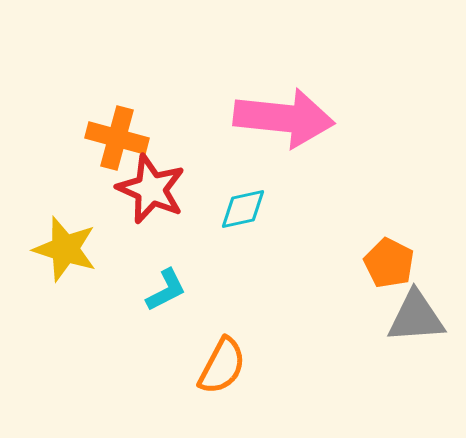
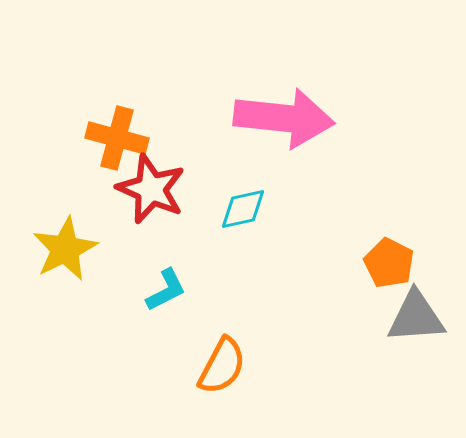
yellow star: rotated 28 degrees clockwise
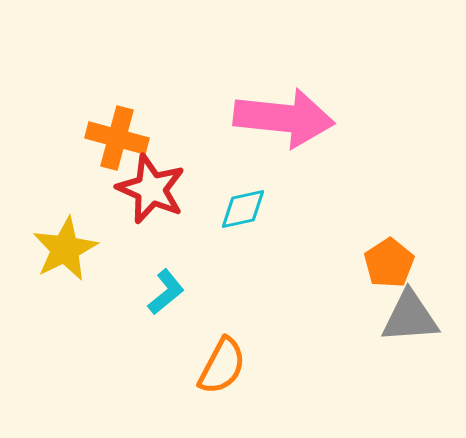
orange pentagon: rotated 12 degrees clockwise
cyan L-shape: moved 2 px down; rotated 12 degrees counterclockwise
gray triangle: moved 6 px left
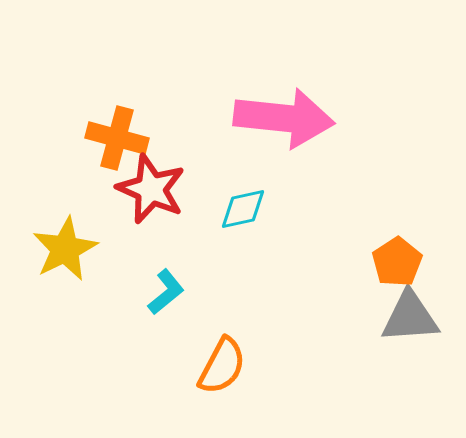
orange pentagon: moved 8 px right, 1 px up
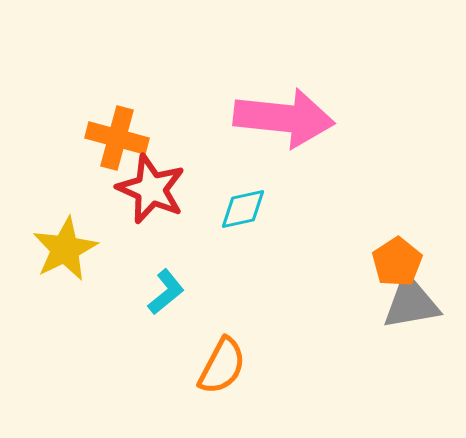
gray triangle: moved 1 px right, 14 px up; rotated 6 degrees counterclockwise
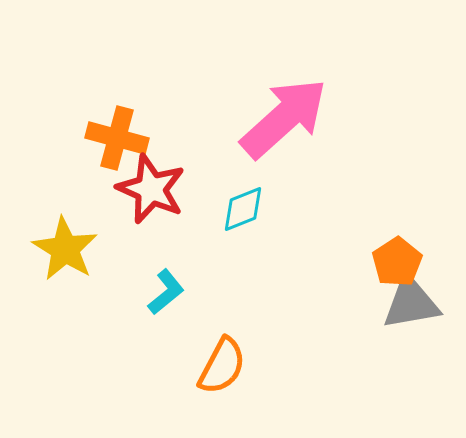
pink arrow: rotated 48 degrees counterclockwise
cyan diamond: rotated 9 degrees counterclockwise
yellow star: rotated 14 degrees counterclockwise
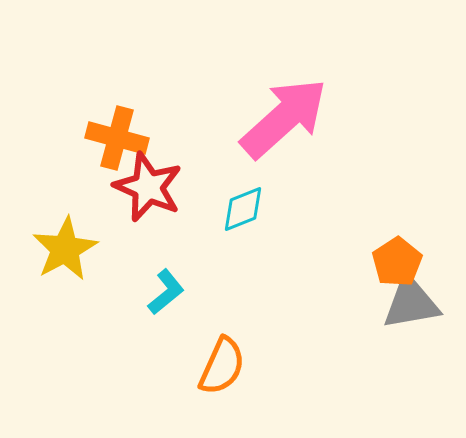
red star: moved 3 px left, 2 px up
yellow star: rotated 12 degrees clockwise
orange semicircle: rotated 4 degrees counterclockwise
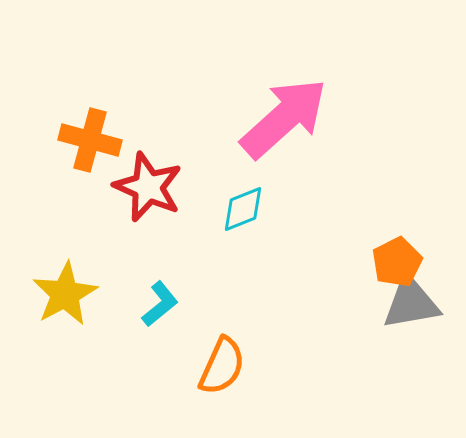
orange cross: moved 27 px left, 2 px down
yellow star: moved 45 px down
orange pentagon: rotated 6 degrees clockwise
cyan L-shape: moved 6 px left, 12 px down
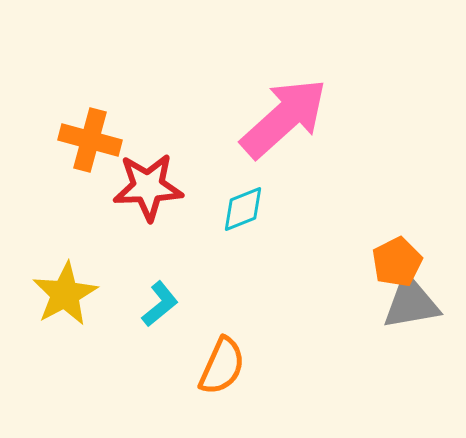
red star: rotated 26 degrees counterclockwise
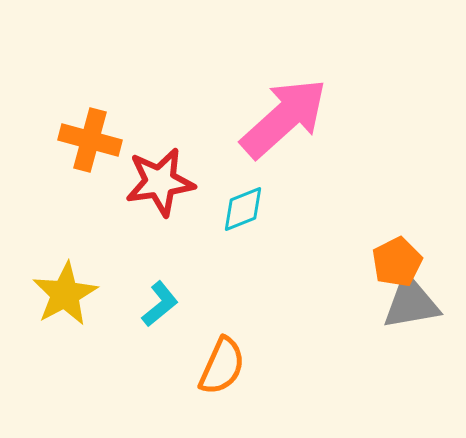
red star: moved 12 px right, 5 px up; rotated 6 degrees counterclockwise
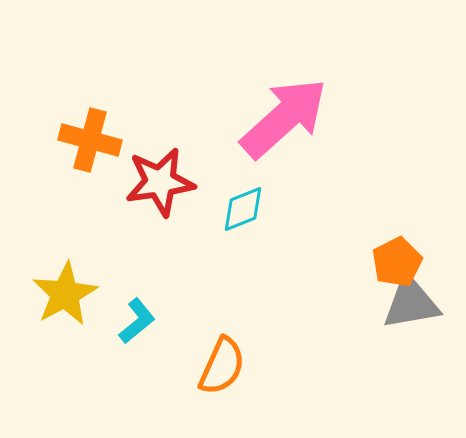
cyan L-shape: moved 23 px left, 17 px down
